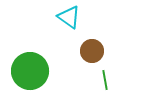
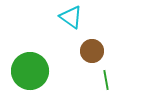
cyan triangle: moved 2 px right
green line: moved 1 px right
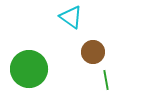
brown circle: moved 1 px right, 1 px down
green circle: moved 1 px left, 2 px up
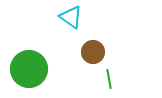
green line: moved 3 px right, 1 px up
